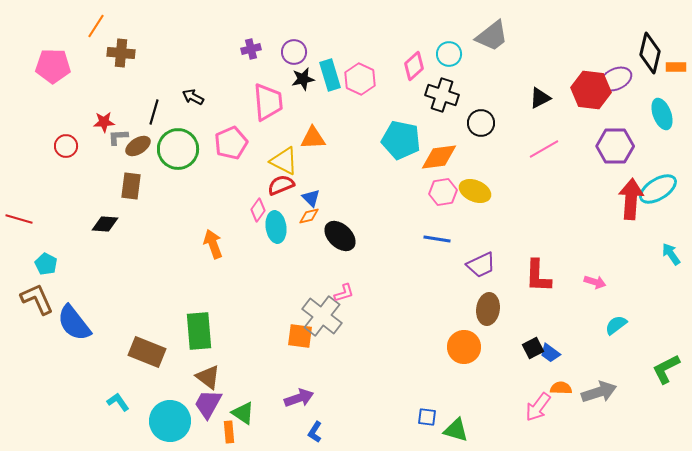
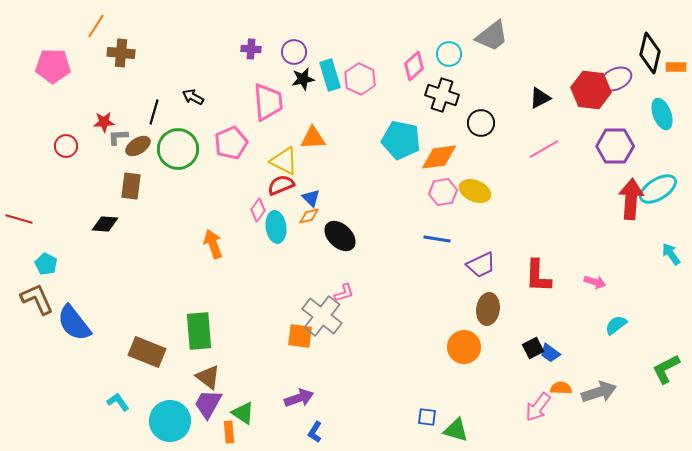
purple cross at (251, 49): rotated 18 degrees clockwise
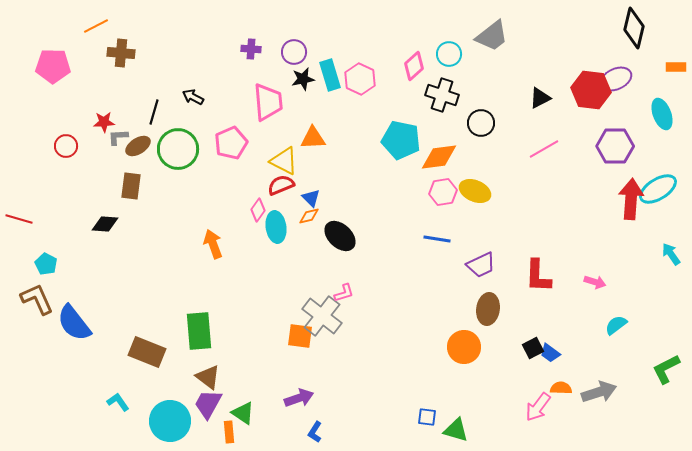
orange line at (96, 26): rotated 30 degrees clockwise
black diamond at (650, 53): moved 16 px left, 25 px up
